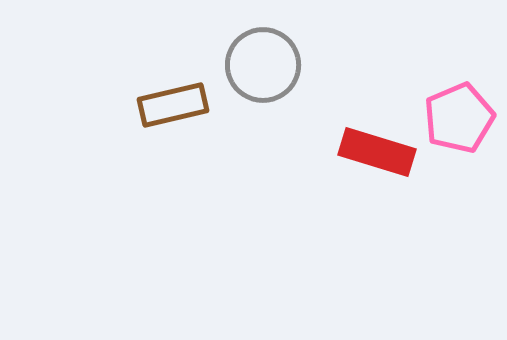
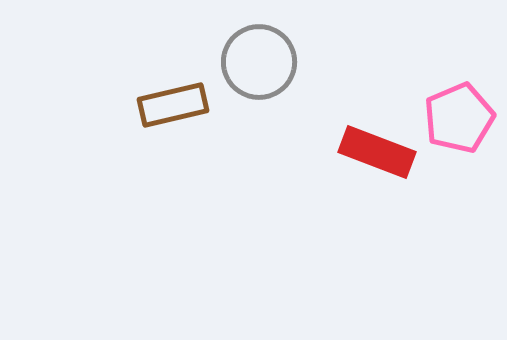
gray circle: moved 4 px left, 3 px up
red rectangle: rotated 4 degrees clockwise
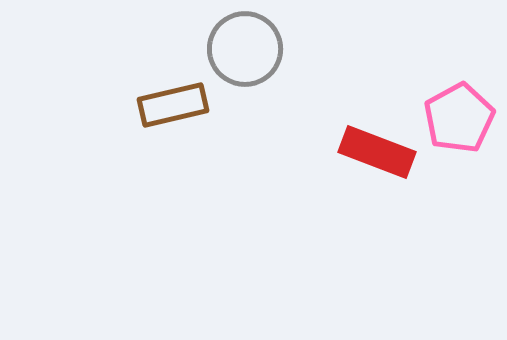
gray circle: moved 14 px left, 13 px up
pink pentagon: rotated 6 degrees counterclockwise
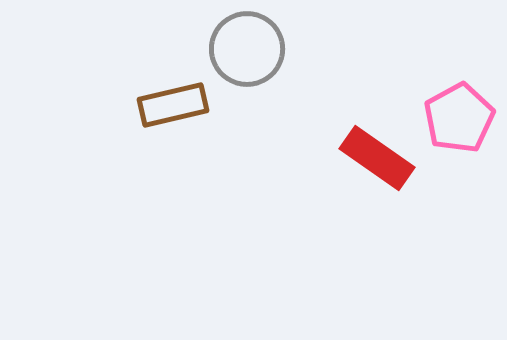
gray circle: moved 2 px right
red rectangle: moved 6 px down; rotated 14 degrees clockwise
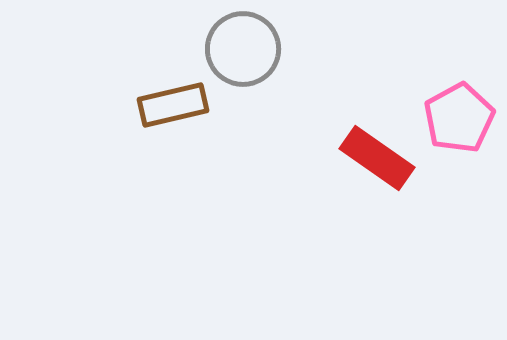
gray circle: moved 4 px left
